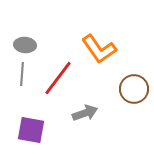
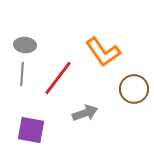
orange L-shape: moved 4 px right, 3 px down
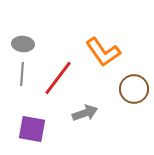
gray ellipse: moved 2 px left, 1 px up
purple square: moved 1 px right, 1 px up
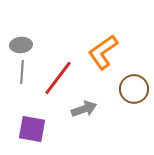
gray ellipse: moved 2 px left, 1 px down; rotated 10 degrees counterclockwise
orange L-shape: rotated 90 degrees clockwise
gray line: moved 2 px up
gray arrow: moved 1 px left, 4 px up
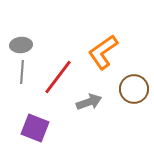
red line: moved 1 px up
gray arrow: moved 5 px right, 7 px up
purple square: moved 3 px right, 1 px up; rotated 12 degrees clockwise
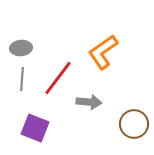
gray ellipse: moved 3 px down
gray line: moved 7 px down
red line: moved 1 px down
brown circle: moved 35 px down
gray arrow: rotated 25 degrees clockwise
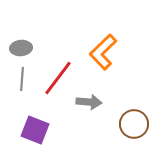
orange L-shape: rotated 9 degrees counterclockwise
purple square: moved 2 px down
